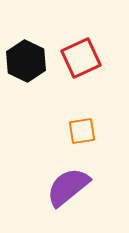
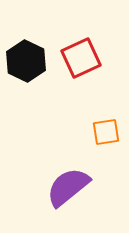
orange square: moved 24 px right, 1 px down
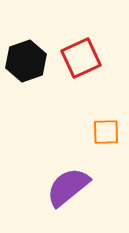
black hexagon: rotated 15 degrees clockwise
orange square: rotated 8 degrees clockwise
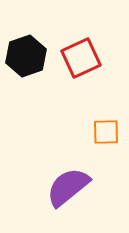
black hexagon: moved 5 px up
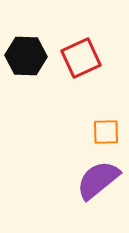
black hexagon: rotated 21 degrees clockwise
purple semicircle: moved 30 px right, 7 px up
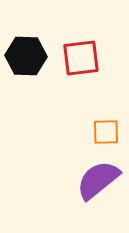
red square: rotated 18 degrees clockwise
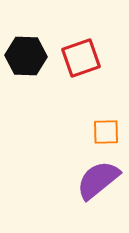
red square: rotated 12 degrees counterclockwise
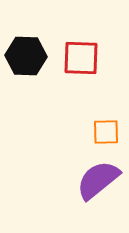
red square: rotated 21 degrees clockwise
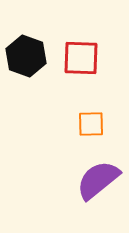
black hexagon: rotated 18 degrees clockwise
orange square: moved 15 px left, 8 px up
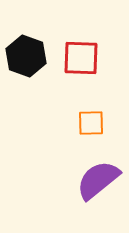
orange square: moved 1 px up
